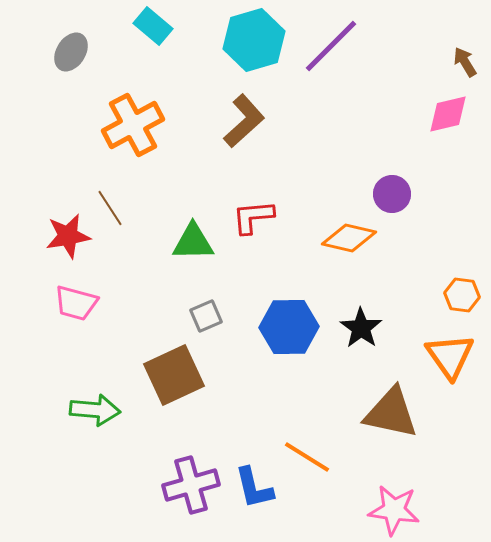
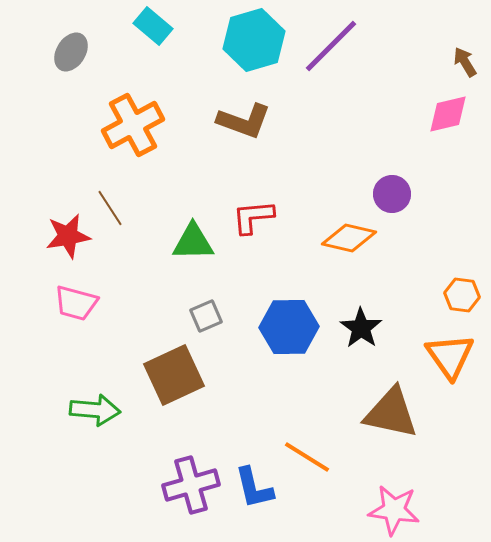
brown L-shape: rotated 62 degrees clockwise
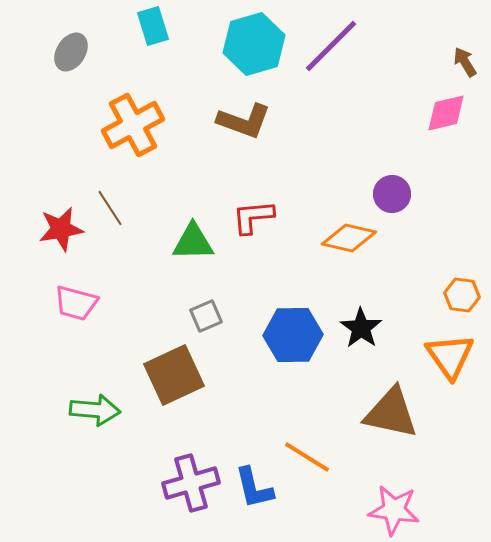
cyan rectangle: rotated 33 degrees clockwise
cyan hexagon: moved 4 px down
pink diamond: moved 2 px left, 1 px up
red star: moved 7 px left, 7 px up
blue hexagon: moved 4 px right, 8 px down
purple cross: moved 2 px up
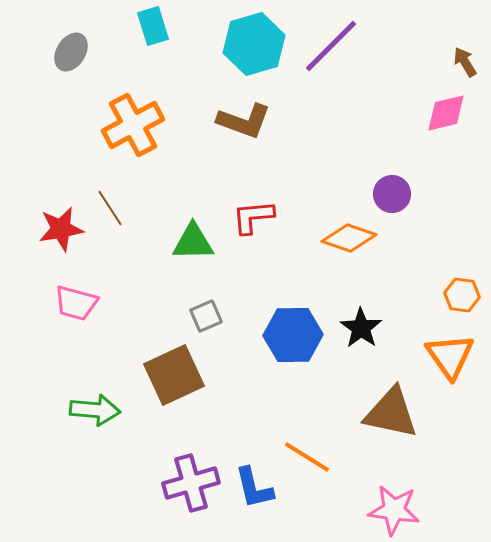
orange diamond: rotated 6 degrees clockwise
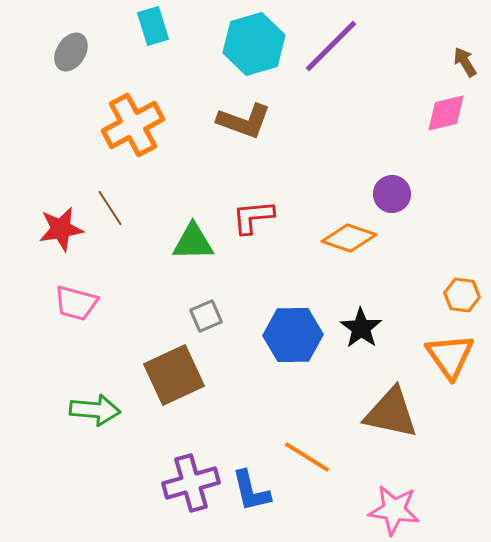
blue L-shape: moved 3 px left, 3 px down
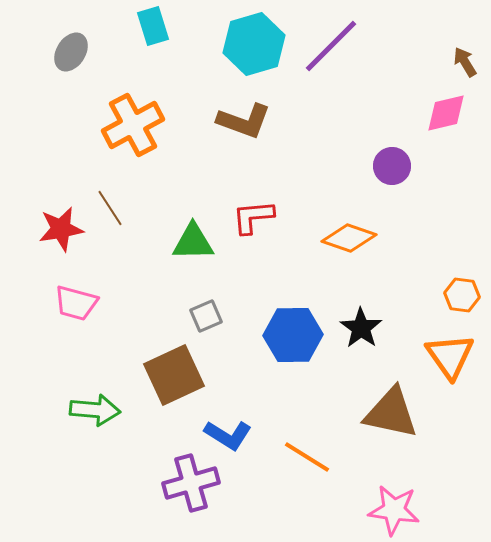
purple circle: moved 28 px up
blue L-shape: moved 23 px left, 56 px up; rotated 45 degrees counterclockwise
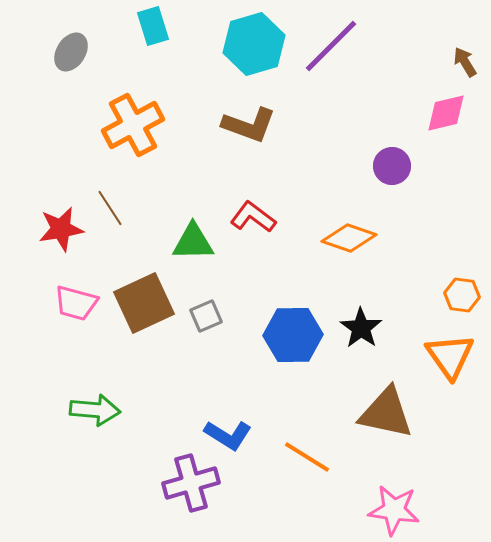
brown L-shape: moved 5 px right, 4 px down
red L-shape: rotated 42 degrees clockwise
brown square: moved 30 px left, 72 px up
brown triangle: moved 5 px left
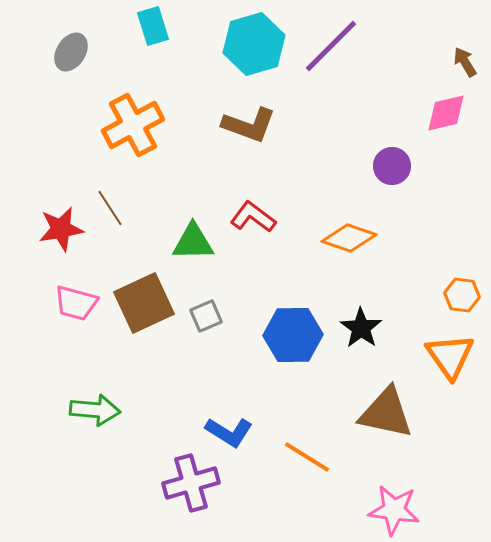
blue L-shape: moved 1 px right, 3 px up
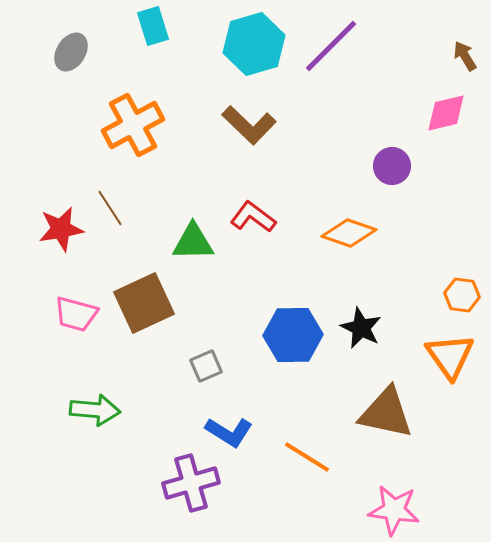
brown arrow: moved 6 px up
brown L-shape: rotated 24 degrees clockwise
orange diamond: moved 5 px up
pink trapezoid: moved 11 px down
gray square: moved 50 px down
black star: rotated 9 degrees counterclockwise
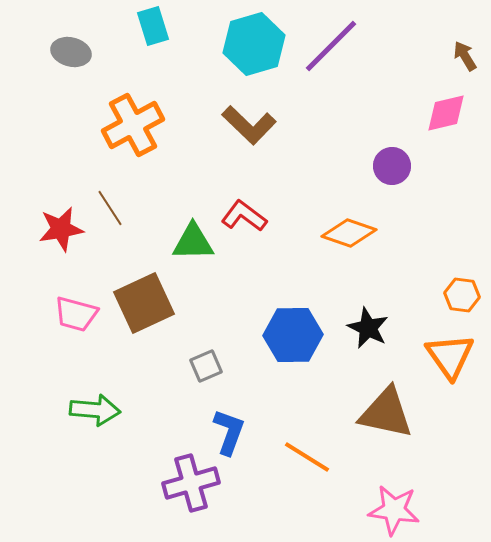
gray ellipse: rotated 72 degrees clockwise
red L-shape: moved 9 px left, 1 px up
black star: moved 7 px right
blue L-shape: rotated 102 degrees counterclockwise
